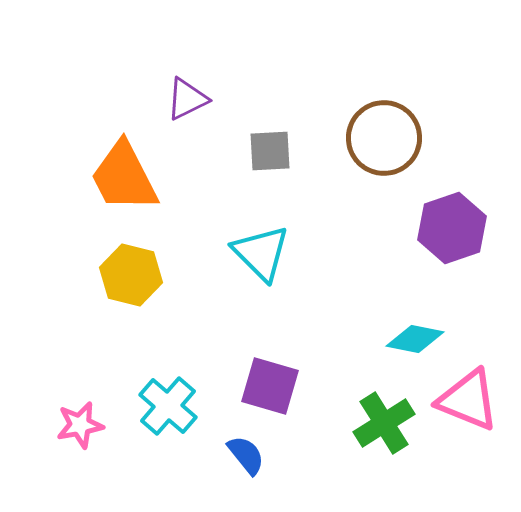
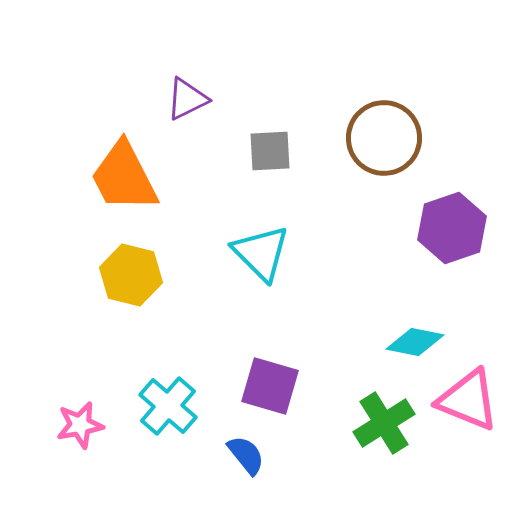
cyan diamond: moved 3 px down
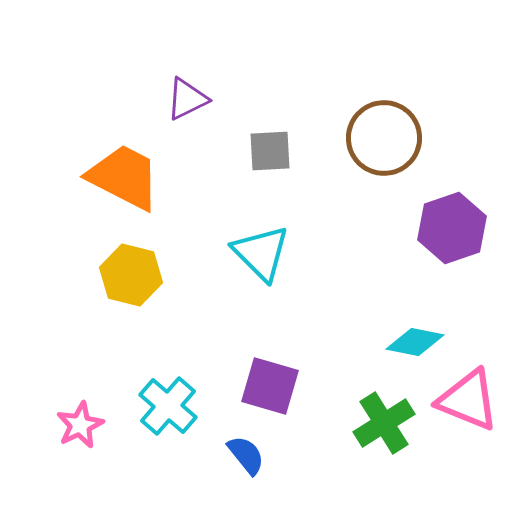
orange trapezoid: rotated 144 degrees clockwise
pink star: rotated 15 degrees counterclockwise
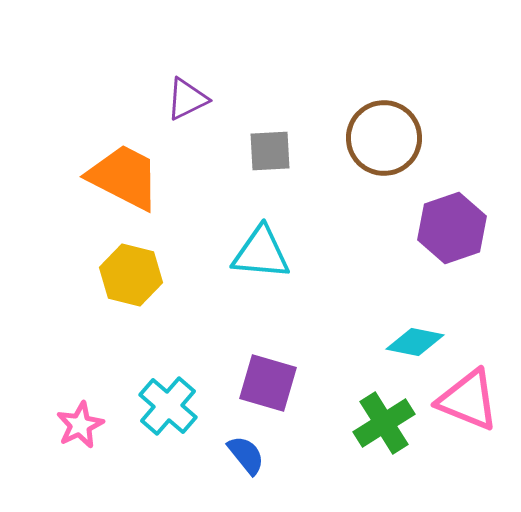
cyan triangle: rotated 40 degrees counterclockwise
purple square: moved 2 px left, 3 px up
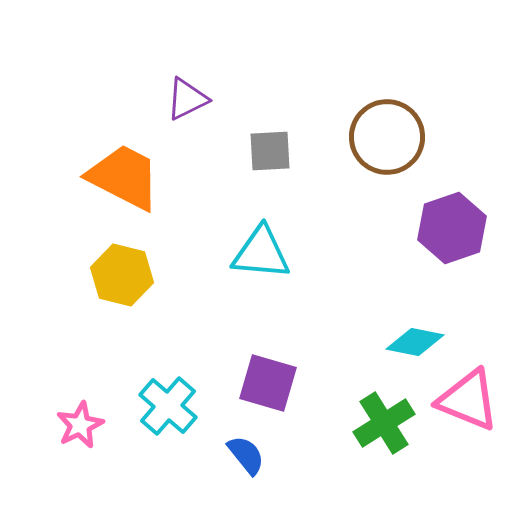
brown circle: moved 3 px right, 1 px up
yellow hexagon: moved 9 px left
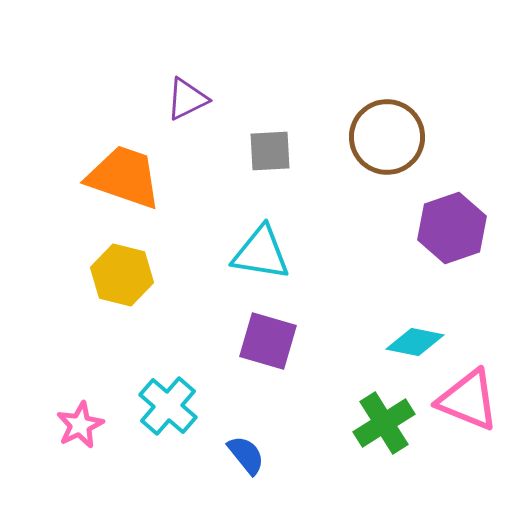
orange trapezoid: rotated 8 degrees counterclockwise
cyan triangle: rotated 4 degrees clockwise
purple square: moved 42 px up
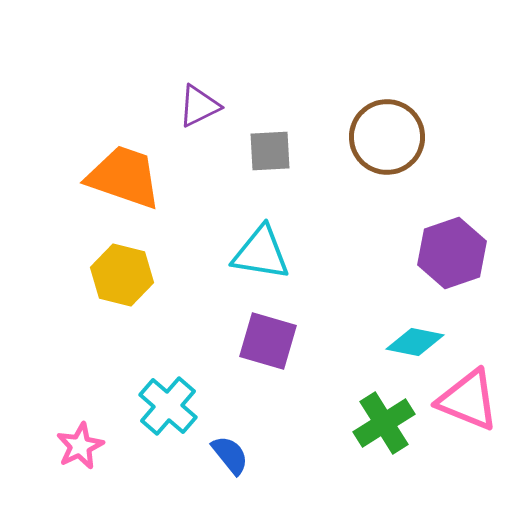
purple triangle: moved 12 px right, 7 px down
purple hexagon: moved 25 px down
pink star: moved 21 px down
blue semicircle: moved 16 px left
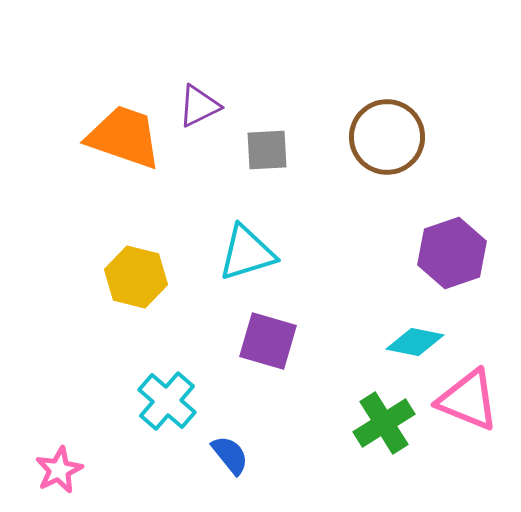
gray square: moved 3 px left, 1 px up
orange trapezoid: moved 40 px up
cyan triangle: moved 14 px left; rotated 26 degrees counterclockwise
yellow hexagon: moved 14 px right, 2 px down
cyan cross: moved 1 px left, 5 px up
pink star: moved 21 px left, 24 px down
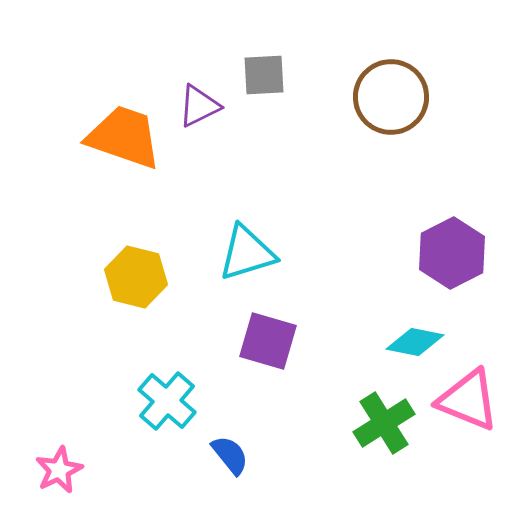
brown circle: moved 4 px right, 40 px up
gray square: moved 3 px left, 75 px up
purple hexagon: rotated 8 degrees counterclockwise
